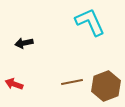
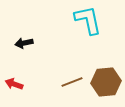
cyan L-shape: moved 2 px left, 2 px up; rotated 12 degrees clockwise
brown line: rotated 10 degrees counterclockwise
brown hexagon: moved 4 px up; rotated 16 degrees clockwise
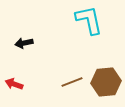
cyan L-shape: moved 1 px right
